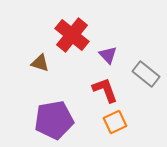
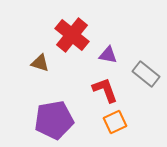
purple triangle: rotated 36 degrees counterclockwise
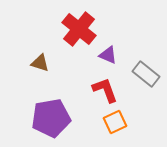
red cross: moved 7 px right, 6 px up
purple triangle: rotated 12 degrees clockwise
purple pentagon: moved 3 px left, 2 px up
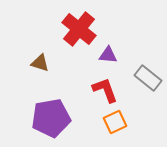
purple triangle: rotated 18 degrees counterclockwise
gray rectangle: moved 2 px right, 4 px down
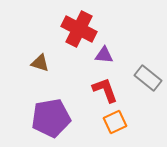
red cross: rotated 12 degrees counterclockwise
purple triangle: moved 4 px left
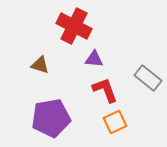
red cross: moved 5 px left, 3 px up
purple triangle: moved 10 px left, 4 px down
brown triangle: moved 2 px down
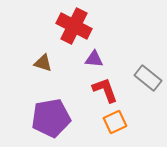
brown triangle: moved 3 px right, 2 px up
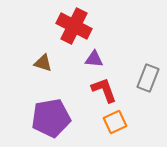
gray rectangle: rotated 72 degrees clockwise
red L-shape: moved 1 px left
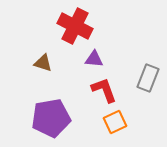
red cross: moved 1 px right
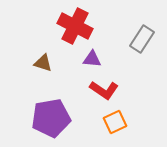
purple triangle: moved 2 px left
gray rectangle: moved 6 px left, 39 px up; rotated 12 degrees clockwise
red L-shape: rotated 144 degrees clockwise
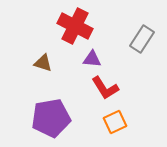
red L-shape: moved 1 px right, 2 px up; rotated 24 degrees clockwise
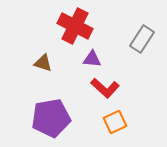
red L-shape: rotated 16 degrees counterclockwise
